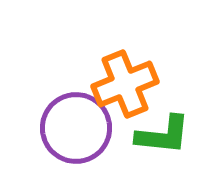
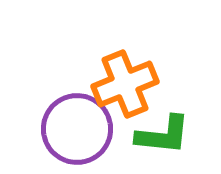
purple circle: moved 1 px right, 1 px down
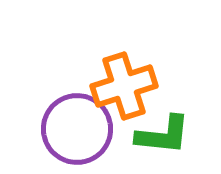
orange cross: moved 1 px left, 2 px down; rotated 4 degrees clockwise
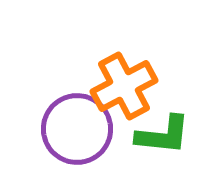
orange cross: rotated 10 degrees counterclockwise
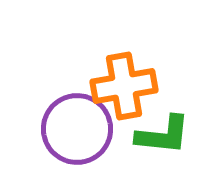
orange cross: rotated 18 degrees clockwise
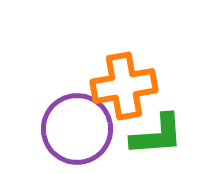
green L-shape: moved 6 px left; rotated 10 degrees counterclockwise
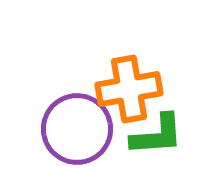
orange cross: moved 5 px right, 3 px down
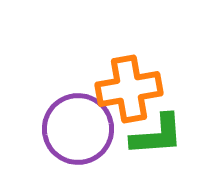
purple circle: moved 1 px right
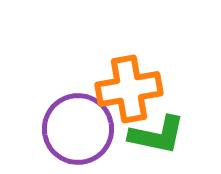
green L-shape: rotated 16 degrees clockwise
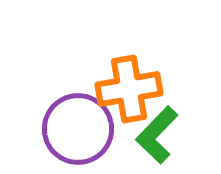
green L-shape: rotated 122 degrees clockwise
